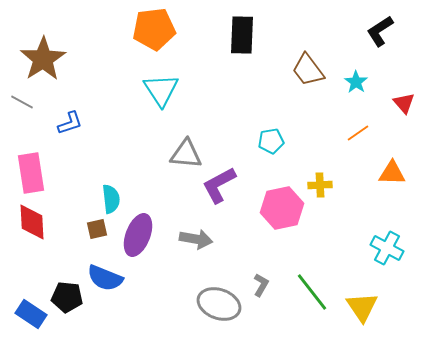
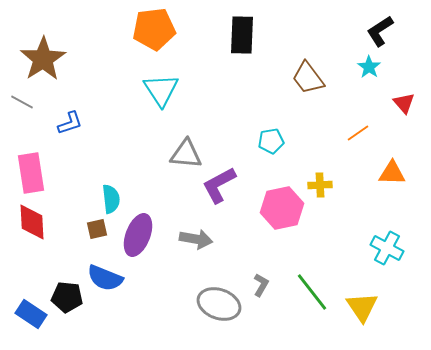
brown trapezoid: moved 8 px down
cyan star: moved 13 px right, 15 px up
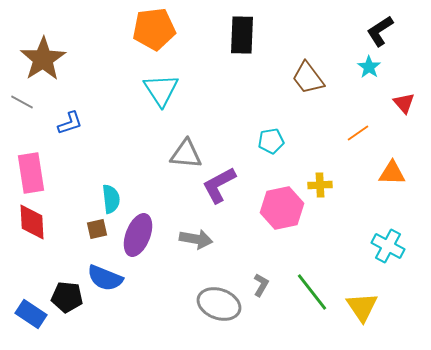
cyan cross: moved 1 px right, 2 px up
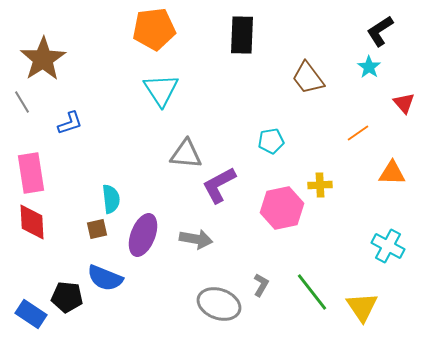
gray line: rotated 30 degrees clockwise
purple ellipse: moved 5 px right
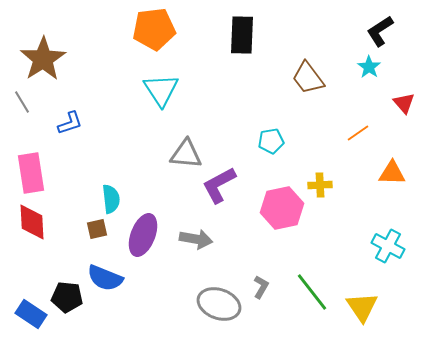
gray L-shape: moved 2 px down
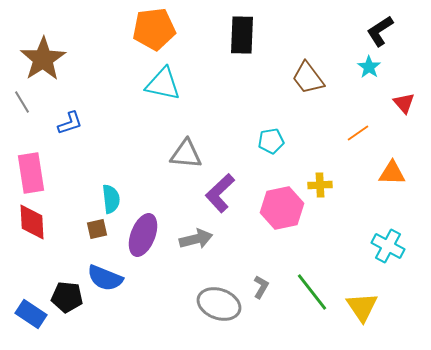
cyan triangle: moved 2 px right, 6 px up; rotated 45 degrees counterclockwise
purple L-shape: moved 1 px right, 8 px down; rotated 15 degrees counterclockwise
gray arrow: rotated 24 degrees counterclockwise
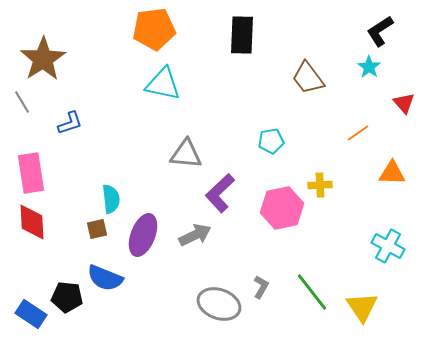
gray arrow: moved 1 px left, 4 px up; rotated 12 degrees counterclockwise
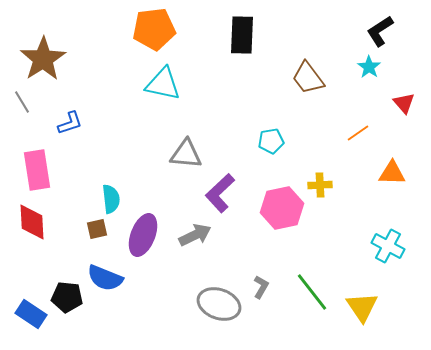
pink rectangle: moved 6 px right, 3 px up
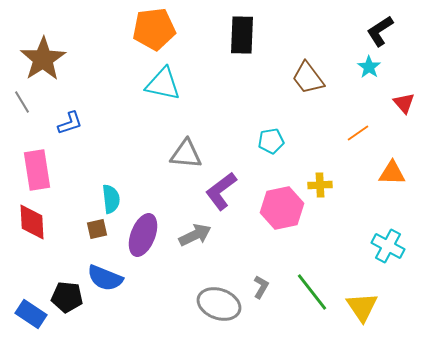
purple L-shape: moved 1 px right, 2 px up; rotated 6 degrees clockwise
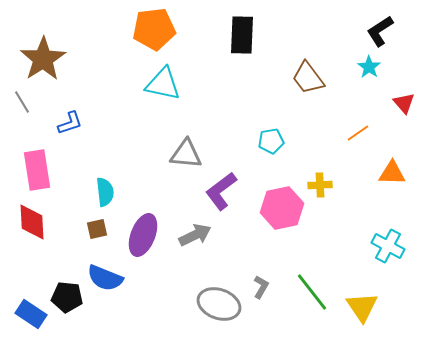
cyan semicircle: moved 6 px left, 7 px up
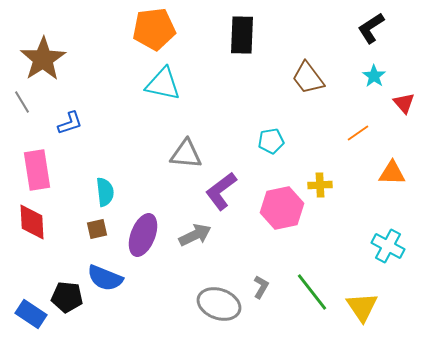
black L-shape: moved 9 px left, 3 px up
cyan star: moved 5 px right, 9 px down
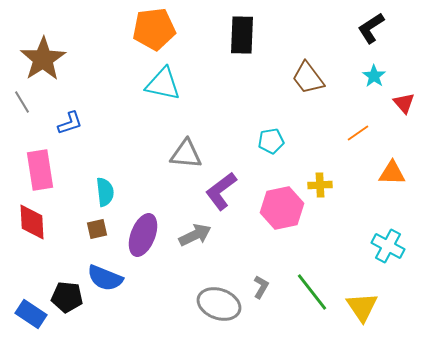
pink rectangle: moved 3 px right
